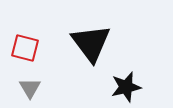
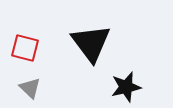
gray triangle: rotated 15 degrees counterclockwise
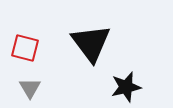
gray triangle: rotated 15 degrees clockwise
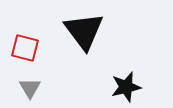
black triangle: moved 7 px left, 12 px up
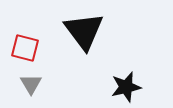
gray triangle: moved 1 px right, 4 px up
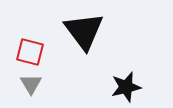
red square: moved 5 px right, 4 px down
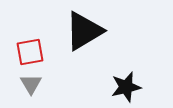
black triangle: rotated 36 degrees clockwise
red square: rotated 24 degrees counterclockwise
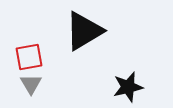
red square: moved 1 px left, 5 px down
black star: moved 2 px right
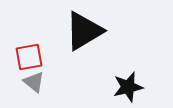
gray triangle: moved 3 px right, 2 px up; rotated 20 degrees counterclockwise
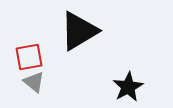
black triangle: moved 5 px left
black star: rotated 16 degrees counterclockwise
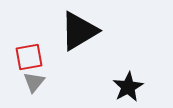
gray triangle: rotated 30 degrees clockwise
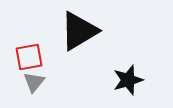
black star: moved 7 px up; rotated 12 degrees clockwise
